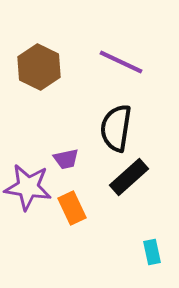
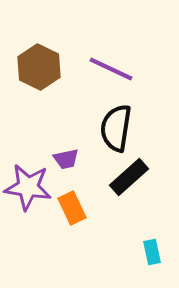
purple line: moved 10 px left, 7 px down
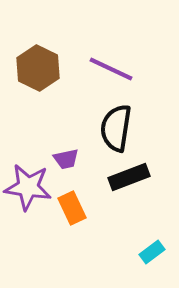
brown hexagon: moved 1 px left, 1 px down
black rectangle: rotated 21 degrees clockwise
cyan rectangle: rotated 65 degrees clockwise
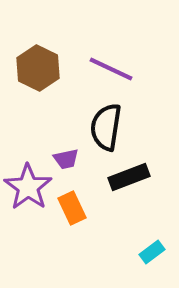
black semicircle: moved 10 px left, 1 px up
purple star: rotated 27 degrees clockwise
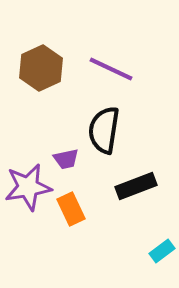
brown hexagon: moved 3 px right; rotated 9 degrees clockwise
black semicircle: moved 2 px left, 3 px down
black rectangle: moved 7 px right, 9 px down
purple star: rotated 27 degrees clockwise
orange rectangle: moved 1 px left, 1 px down
cyan rectangle: moved 10 px right, 1 px up
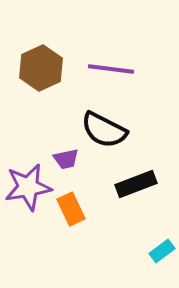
purple line: rotated 18 degrees counterclockwise
black semicircle: rotated 72 degrees counterclockwise
black rectangle: moved 2 px up
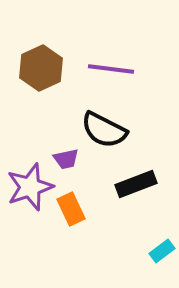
purple star: moved 2 px right; rotated 9 degrees counterclockwise
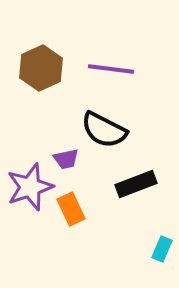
cyan rectangle: moved 2 px up; rotated 30 degrees counterclockwise
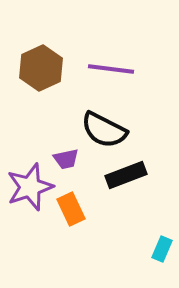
black rectangle: moved 10 px left, 9 px up
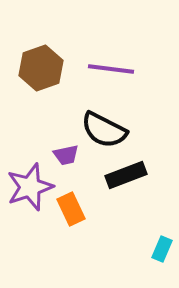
brown hexagon: rotated 6 degrees clockwise
purple trapezoid: moved 4 px up
